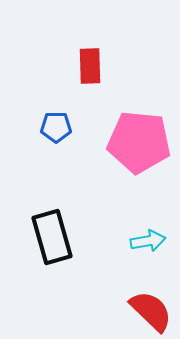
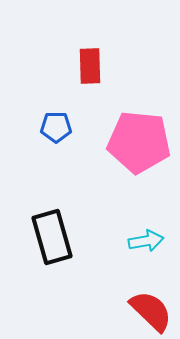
cyan arrow: moved 2 px left
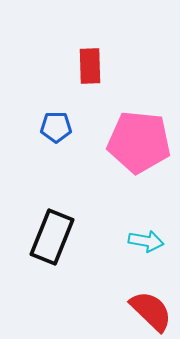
black rectangle: rotated 38 degrees clockwise
cyan arrow: rotated 20 degrees clockwise
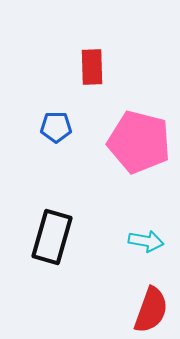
red rectangle: moved 2 px right, 1 px down
pink pentagon: rotated 8 degrees clockwise
black rectangle: rotated 6 degrees counterclockwise
red semicircle: moved 1 px up; rotated 66 degrees clockwise
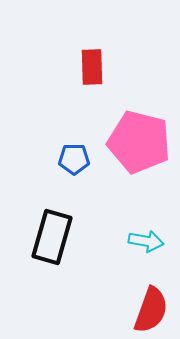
blue pentagon: moved 18 px right, 32 px down
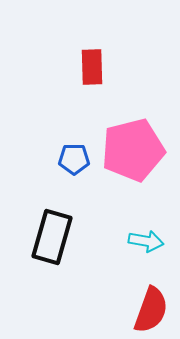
pink pentagon: moved 6 px left, 8 px down; rotated 28 degrees counterclockwise
